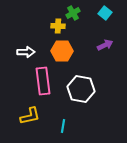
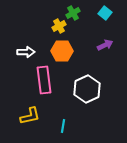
yellow cross: moved 1 px right; rotated 32 degrees counterclockwise
pink rectangle: moved 1 px right, 1 px up
white hexagon: moved 6 px right; rotated 24 degrees clockwise
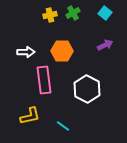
yellow cross: moved 9 px left, 11 px up; rotated 16 degrees clockwise
white hexagon: rotated 8 degrees counterclockwise
cyan line: rotated 64 degrees counterclockwise
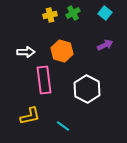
orange hexagon: rotated 15 degrees clockwise
